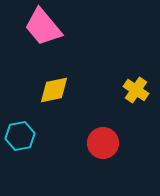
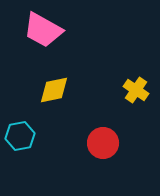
pink trapezoid: moved 3 px down; rotated 21 degrees counterclockwise
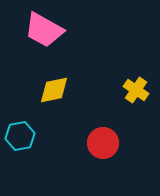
pink trapezoid: moved 1 px right
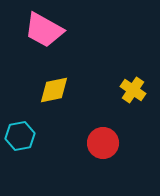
yellow cross: moved 3 px left
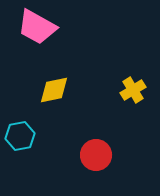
pink trapezoid: moved 7 px left, 3 px up
yellow cross: rotated 25 degrees clockwise
red circle: moved 7 px left, 12 px down
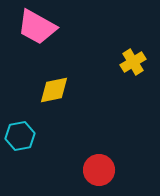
yellow cross: moved 28 px up
red circle: moved 3 px right, 15 px down
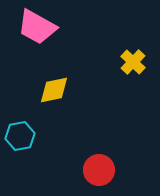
yellow cross: rotated 15 degrees counterclockwise
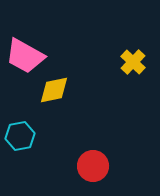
pink trapezoid: moved 12 px left, 29 px down
red circle: moved 6 px left, 4 px up
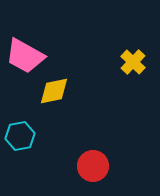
yellow diamond: moved 1 px down
